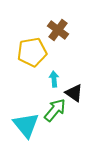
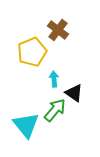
yellow pentagon: rotated 12 degrees counterclockwise
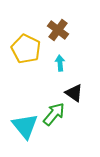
yellow pentagon: moved 6 px left, 3 px up; rotated 24 degrees counterclockwise
cyan arrow: moved 6 px right, 16 px up
green arrow: moved 1 px left, 4 px down
cyan triangle: moved 1 px left, 1 px down
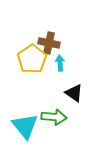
brown cross: moved 9 px left, 13 px down; rotated 25 degrees counterclockwise
yellow pentagon: moved 6 px right, 10 px down; rotated 12 degrees clockwise
green arrow: moved 3 px down; rotated 55 degrees clockwise
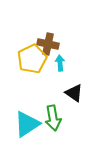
brown cross: moved 1 px left, 1 px down
yellow pentagon: rotated 8 degrees clockwise
green arrow: moved 1 px left, 1 px down; rotated 75 degrees clockwise
cyan triangle: moved 2 px right, 2 px up; rotated 36 degrees clockwise
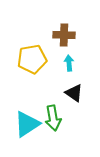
brown cross: moved 16 px right, 9 px up; rotated 10 degrees counterclockwise
yellow pentagon: rotated 16 degrees clockwise
cyan arrow: moved 9 px right
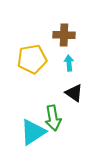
cyan triangle: moved 6 px right, 8 px down
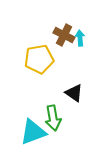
brown cross: rotated 25 degrees clockwise
yellow pentagon: moved 7 px right
cyan arrow: moved 11 px right, 25 px up
cyan triangle: rotated 12 degrees clockwise
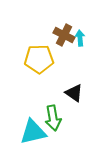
yellow pentagon: rotated 8 degrees clockwise
cyan triangle: rotated 8 degrees clockwise
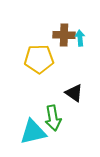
brown cross: rotated 25 degrees counterclockwise
